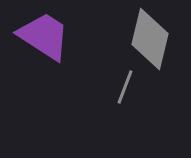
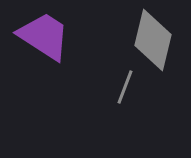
gray diamond: moved 3 px right, 1 px down
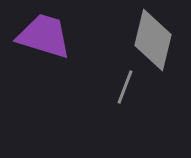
purple trapezoid: rotated 16 degrees counterclockwise
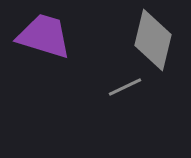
gray line: rotated 44 degrees clockwise
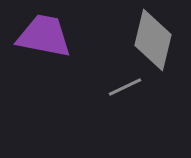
purple trapezoid: rotated 6 degrees counterclockwise
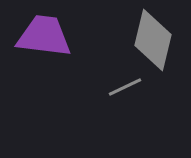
purple trapezoid: rotated 4 degrees counterclockwise
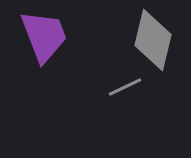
purple trapezoid: rotated 62 degrees clockwise
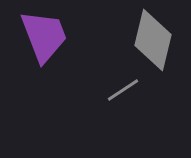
gray line: moved 2 px left, 3 px down; rotated 8 degrees counterclockwise
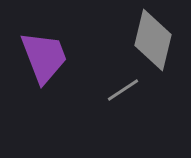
purple trapezoid: moved 21 px down
